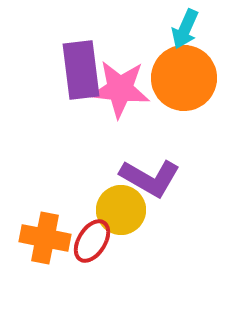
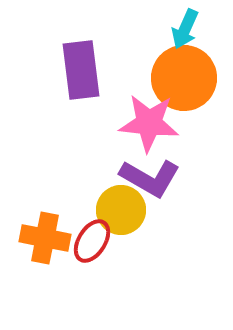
pink star: moved 29 px right, 34 px down
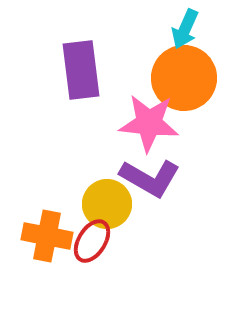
yellow circle: moved 14 px left, 6 px up
orange cross: moved 2 px right, 2 px up
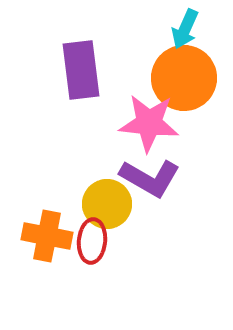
red ellipse: rotated 27 degrees counterclockwise
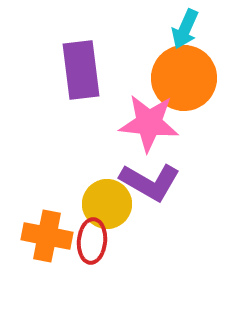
purple L-shape: moved 4 px down
